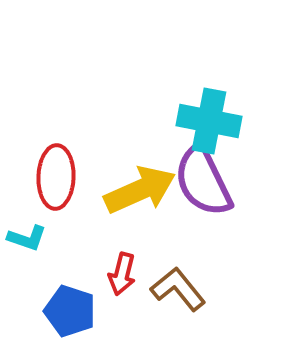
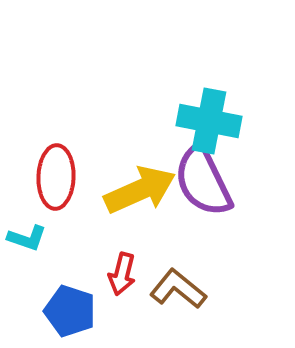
brown L-shape: rotated 12 degrees counterclockwise
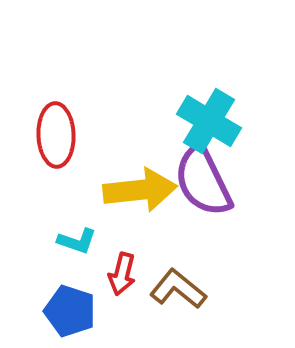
cyan cross: rotated 20 degrees clockwise
red ellipse: moved 42 px up; rotated 4 degrees counterclockwise
yellow arrow: rotated 18 degrees clockwise
cyan L-shape: moved 50 px right, 3 px down
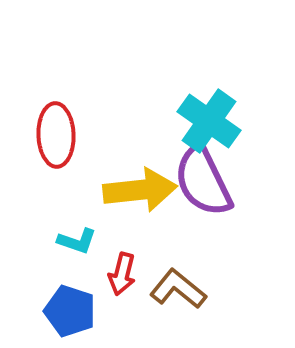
cyan cross: rotated 4 degrees clockwise
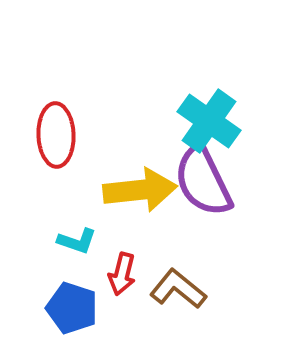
blue pentagon: moved 2 px right, 3 px up
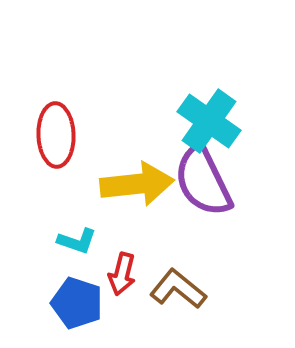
yellow arrow: moved 3 px left, 6 px up
blue pentagon: moved 5 px right, 5 px up
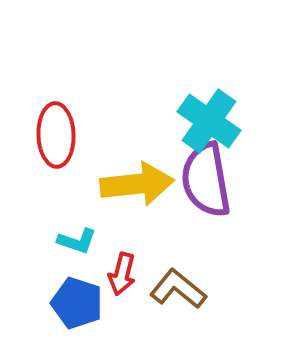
purple semicircle: moved 3 px right, 1 px up; rotated 16 degrees clockwise
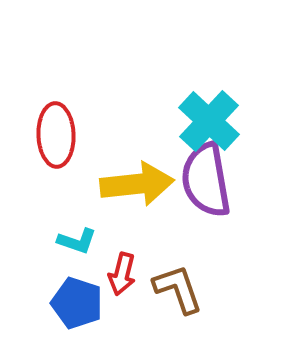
cyan cross: rotated 8 degrees clockwise
brown L-shape: rotated 32 degrees clockwise
